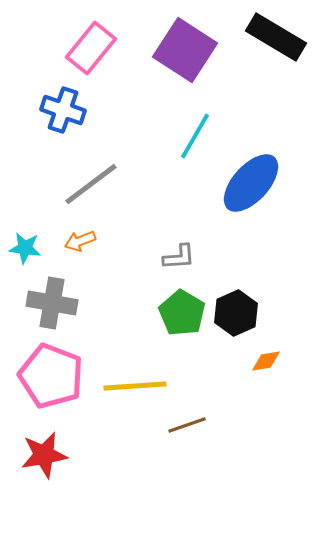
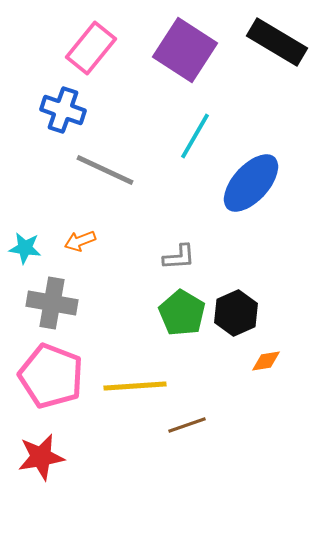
black rectangle: moved 1 px right, 5 px down
gray line: moved 14 px right, 14 px up; rotated 62 degrees clockwise
red star: moved 3 px left, 2 px down
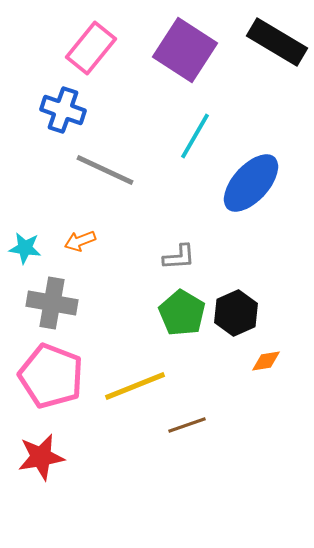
yellow line: rotated 18 degrees counterclockwise
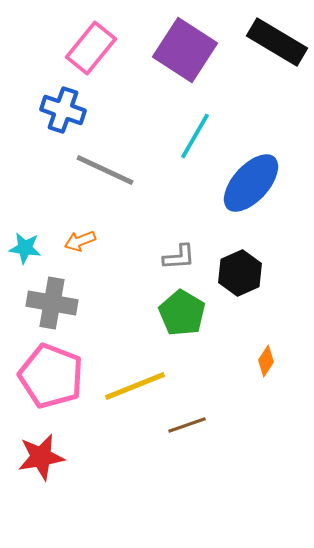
black hexagon: moved 4 px right, 40 px up
orange diamond: rotated 48 degrees counterclockwise
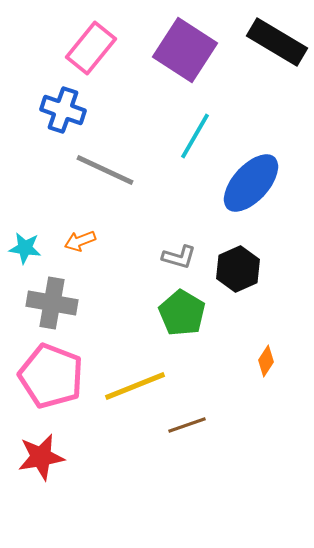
gray L-shape: rotated 20 degrees clockwise
black hexagon: moved 2 px left, 4 px up
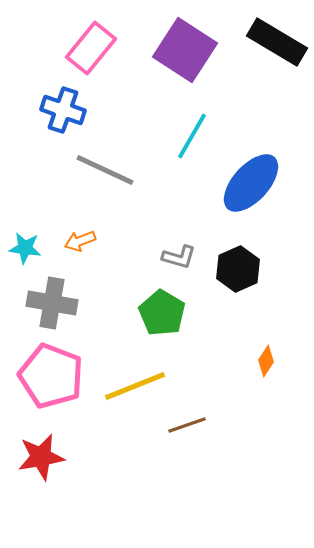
cyan line: moved 3 px left
green pentagon: moved 20 px left
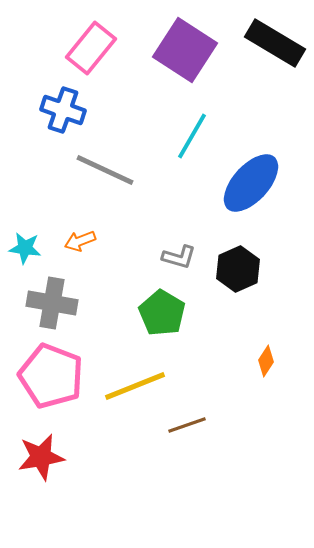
black rectangle: moved 2 px left, 1 px down
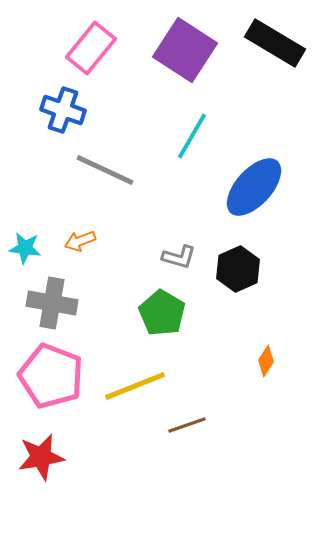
blue ellipse: moved 3 px right, 4 px down
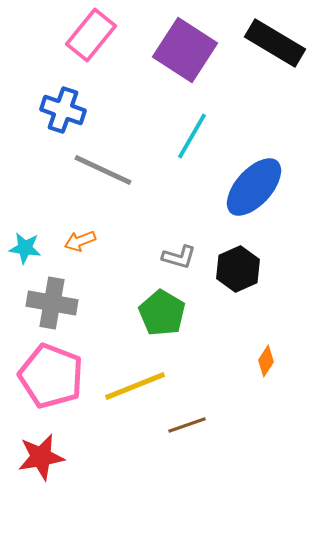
pink rectangle: moved 13 px up
gray line: moved 2 px left
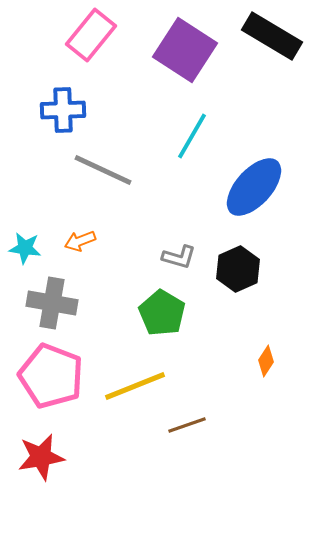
black rectangle: moved 3 px left, 7 px up
blue cross: rotated 21 degrees counterclockwise
